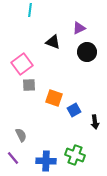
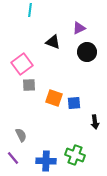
blue square: moved 7 px up; rotated 24 degrees clockwise
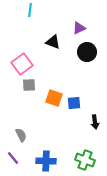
green cross: moved 10 px right, 5 px down
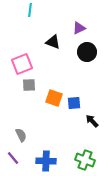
pink square: rotated 15 degrees clockwise
black arrow: moved 3 px left, 1 px up; rotated 144 degrees clockwise
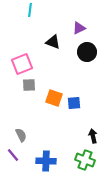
black arrow: moved 1 px right, 15 px down; rotated 32 degrees clockwise
purple line: moved 3 px up
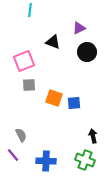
pink square: moved 2 px right, 3 px up
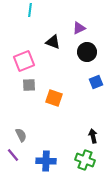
blue square: moved 22 px right, 21 px up; rotated 16 degrees counterclockwise
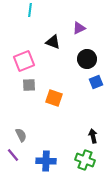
black circle: moved 7 px down
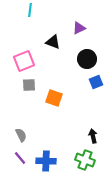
purple line: moved 7 px right, 3 px down
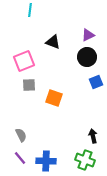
purple triangle: moved 9 px right, 7 px down
black circle: moved 2 px up
